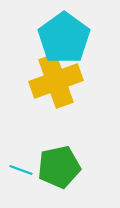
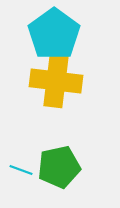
cyan pentagon: moved 10 px left, 4 px up
yellow cross: rotated 27 degrees clockwise
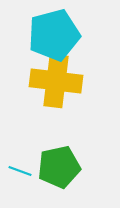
cyan pentagon: moved 1 px down; rotated 21 degrees clockwise
cyan line: moved 1 px left, 1 px down
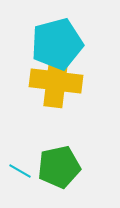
cyan pentagon: moved 3 px right, 9 px down
cyan line: rotated 10 degrees clockwise
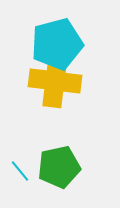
yellow cross: moved 1 px left
cyan line: rotated 20 degrees clockwise
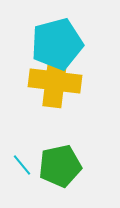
green pentagon: moved 1 px right, 1 px up
cyan line: moved 2 px right, 6 px up
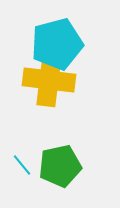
yellow cross: moved 6 px left, 1 px up
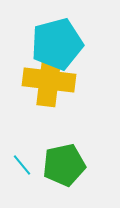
green pentagon: moved 4 px right, 1 px up
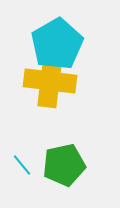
cyan pentagon: rotated 15 degrees counterclockwise
yellow cross: moved 1 px right, 1 px down
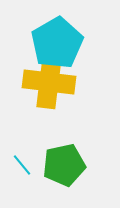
cyan pentagon: moved 1 px up
yellow cross: moved 1 px left, 1 px down
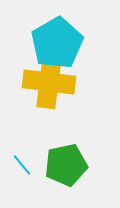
green pentagon: moved 2 px right
